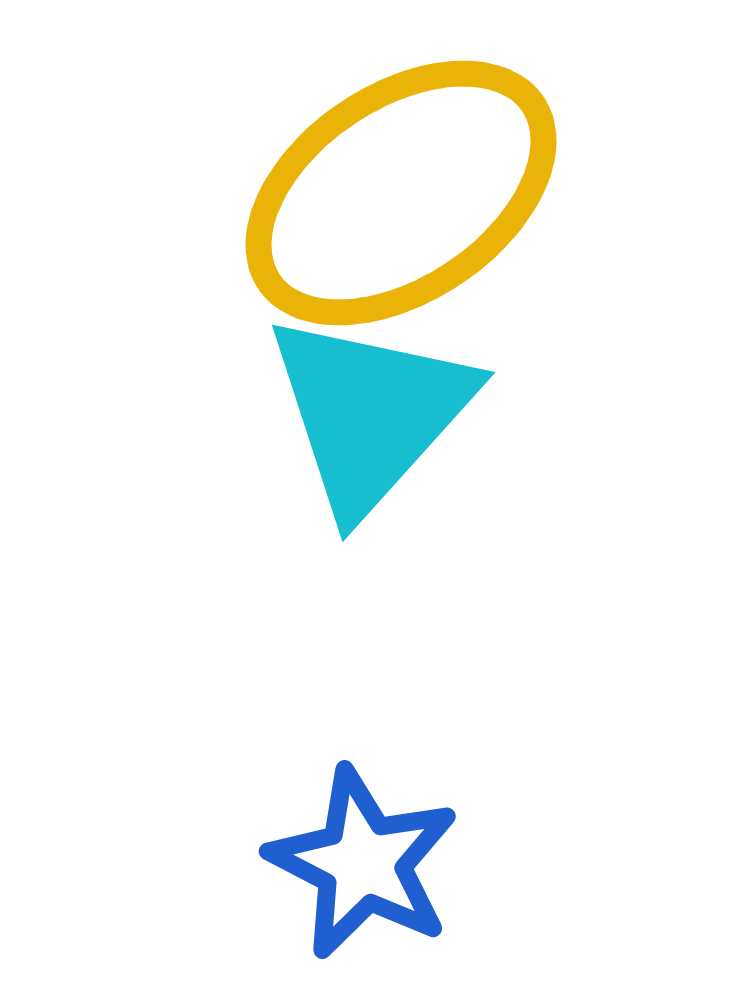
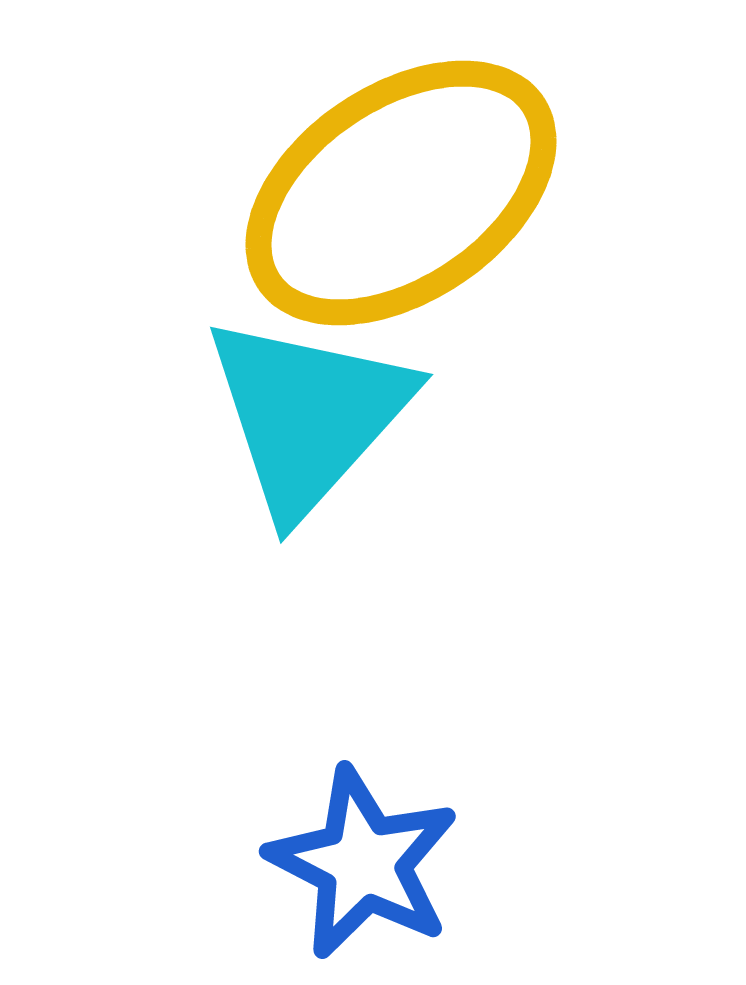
cyan triangle: moved 62 px left, 2 px down
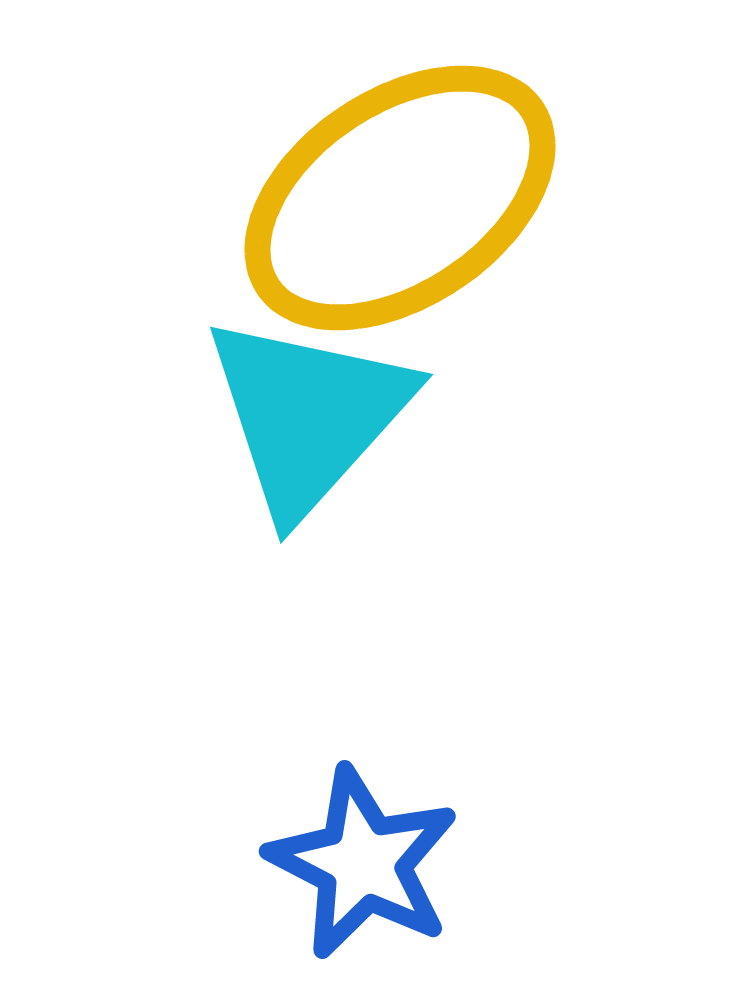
yellow ellipse: moved 1 px left, 5 px down
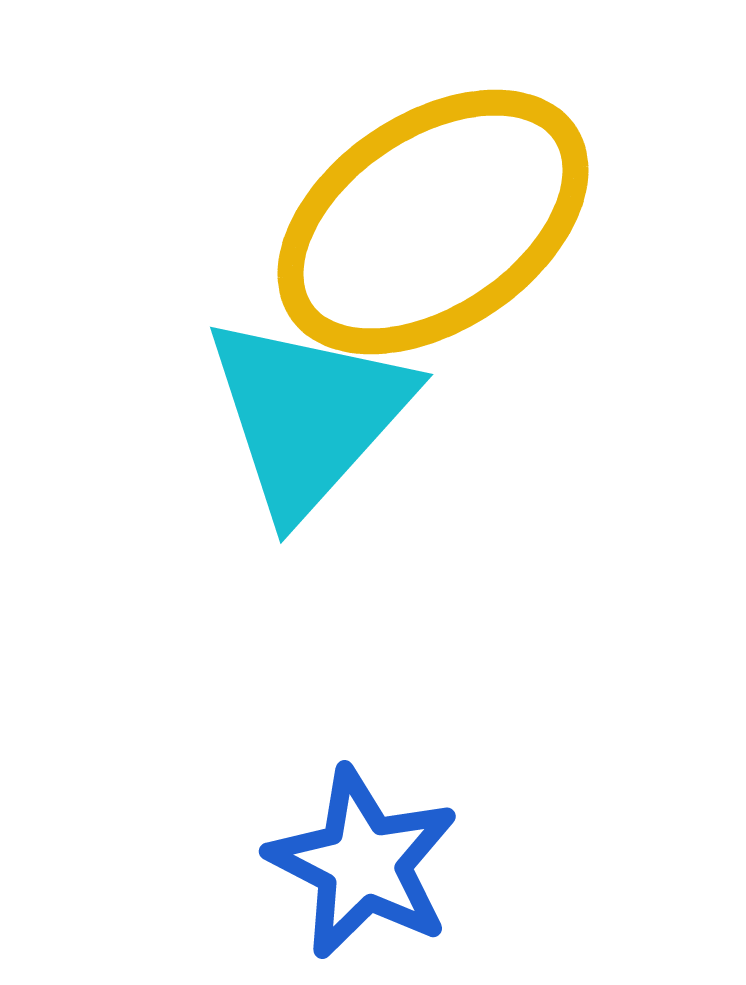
yellow ellipse: moved 33 px right, 24 px down
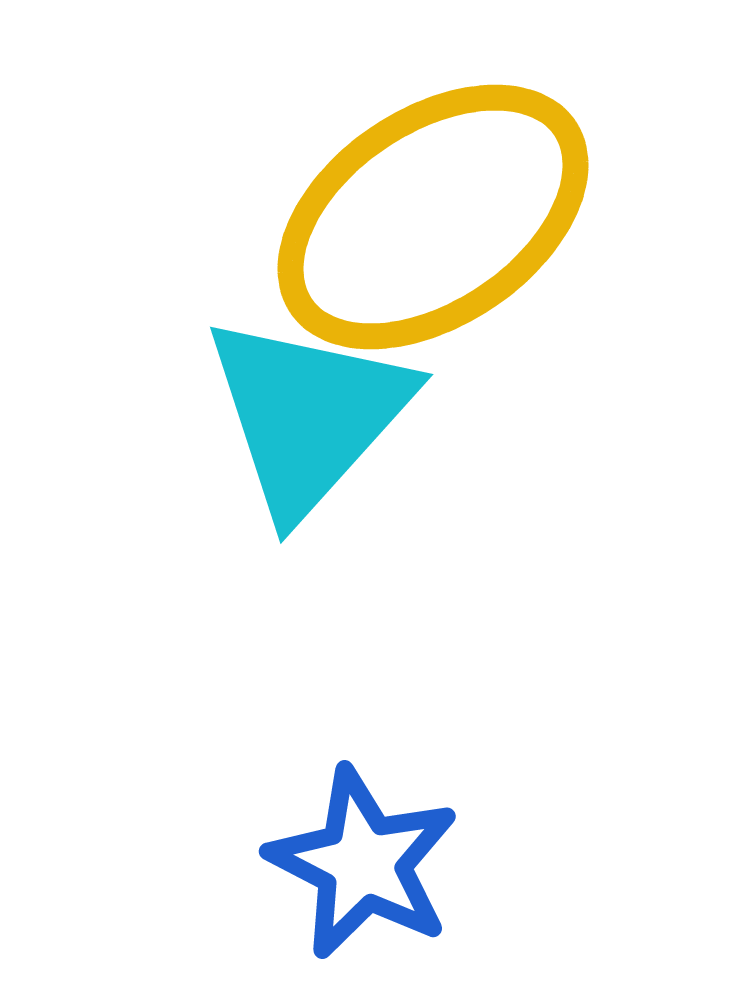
yellow ellipse: moved 5 px up
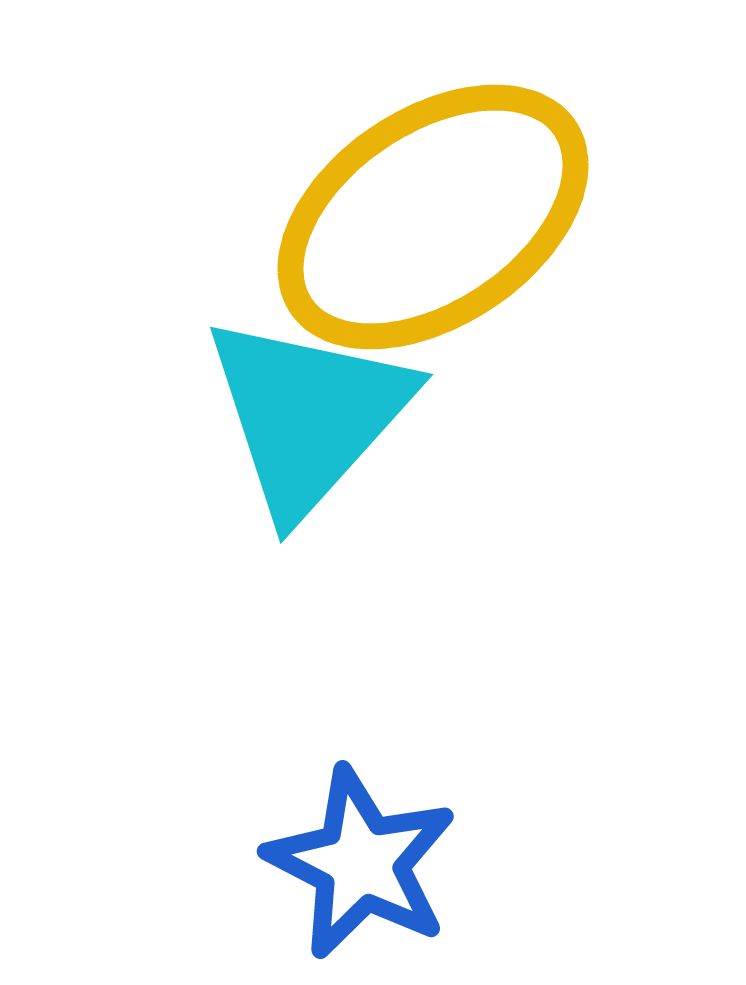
blue star: moved 2 px left
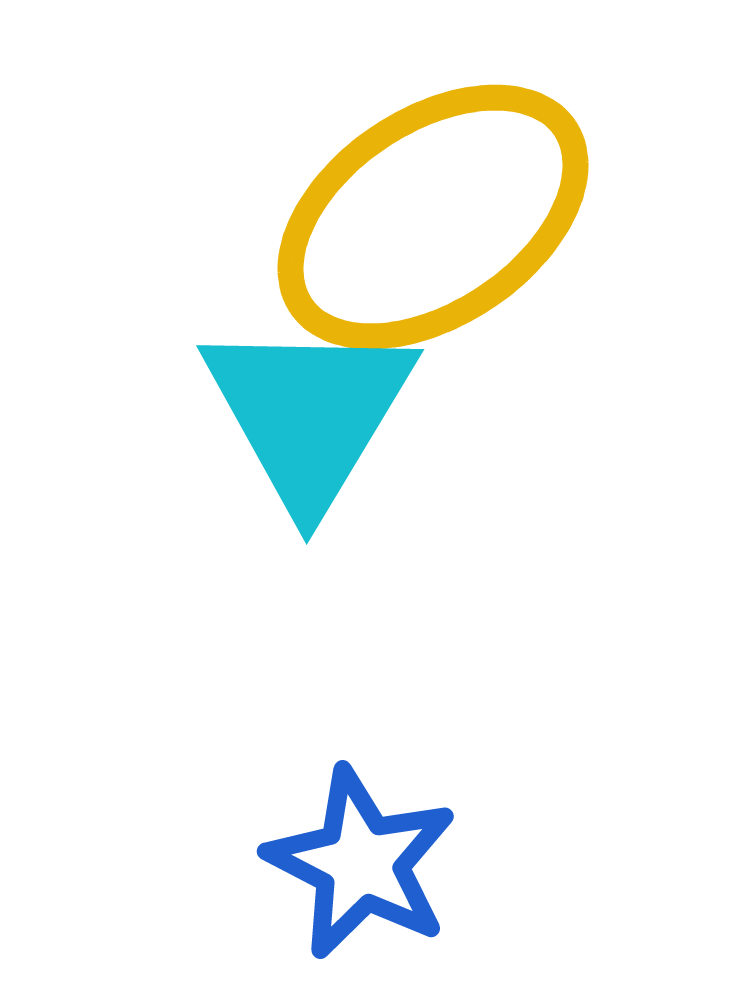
cyan triangle: moved 1 px right, 2 px up; rotated 11 degrees counterclockwise
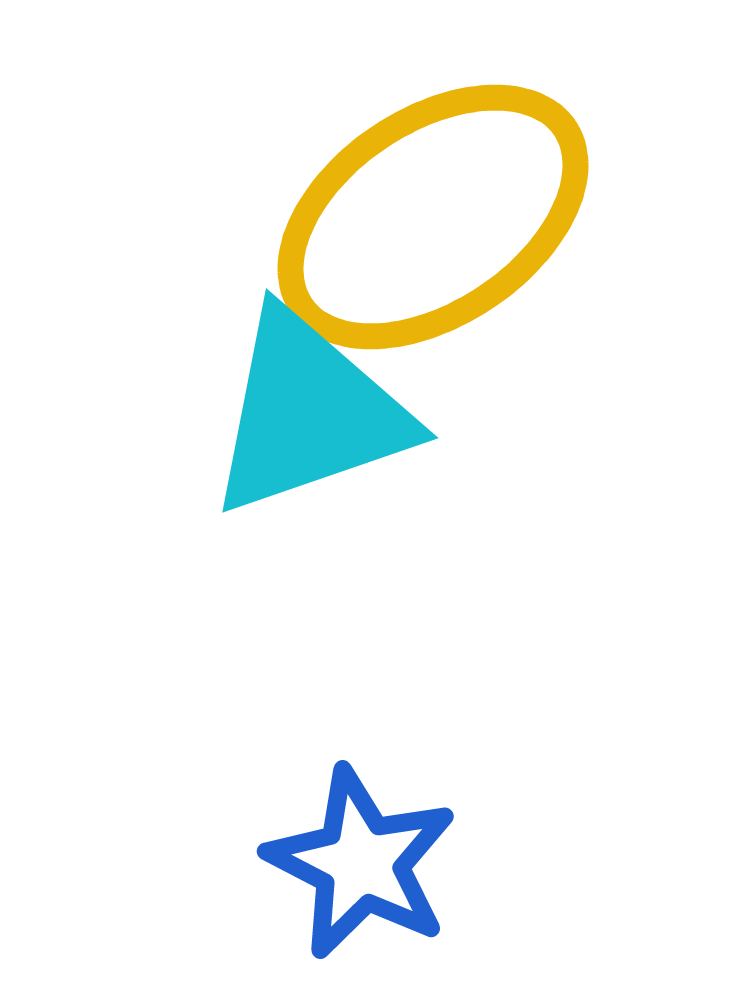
cyan triangle: rotated 40 degrees clockwise
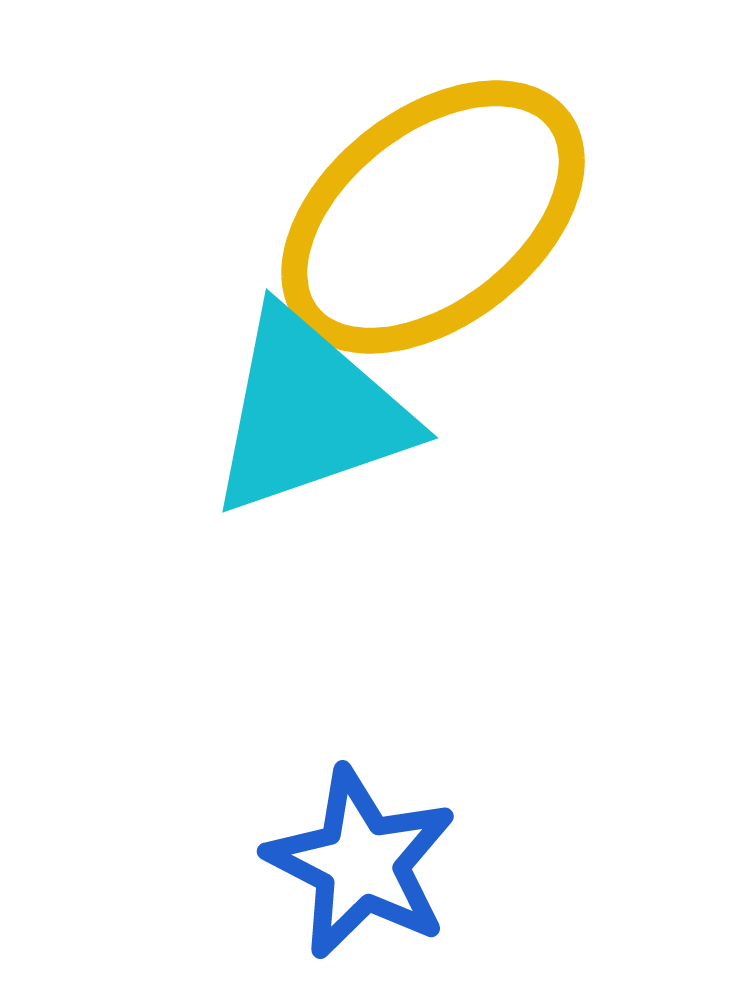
yellow ellipse: rotated 4 degrees counterclockwise
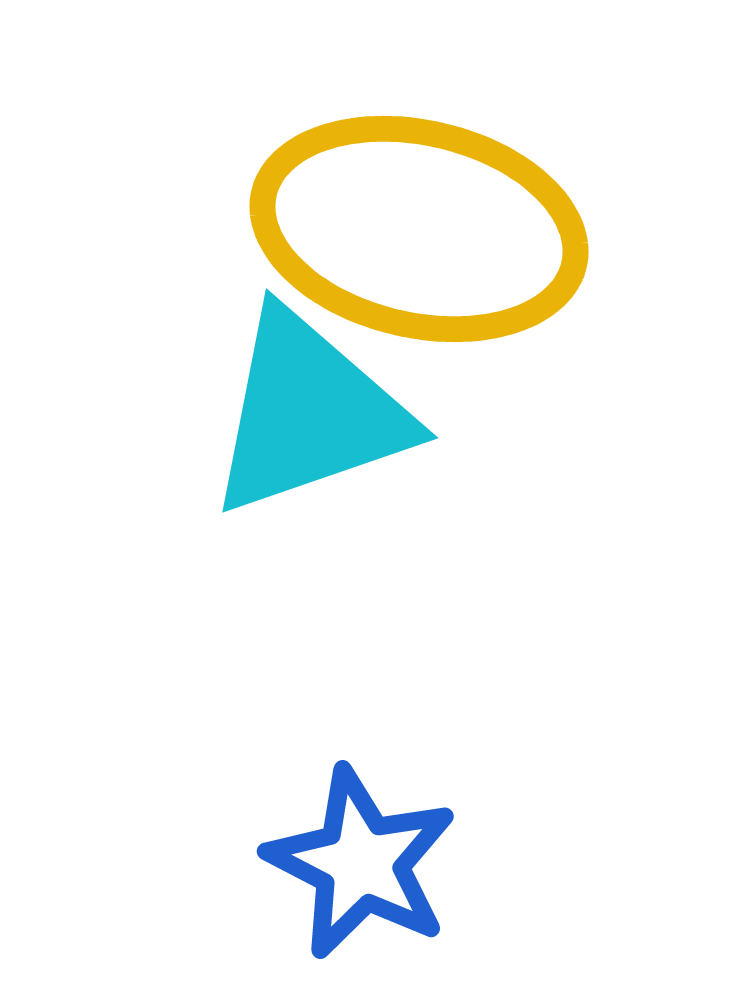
yellow ellipse: moved 14 px left, 12 px down; rotated 51 degrees clockwise
